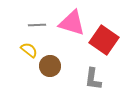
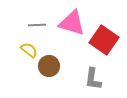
brown circle: moved 1 px left
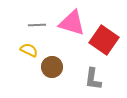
yellow semicircle: rotated 12 degrees counterclockwise
brown circle: moved 3 px right, 1 px down
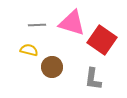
red square: moved 2 px left
yellow semicircle: rotated 12 degrees counterclockwise
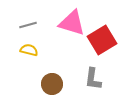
gray line: moved 9 px left; rotated 12 degrees counterclockwise
red square: rotated 24 degrees clockwise
brown circle: moved 17 px down
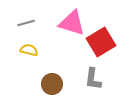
gray line: moved 2 px left, 2 px up
red square: moved 1 px left, 2 px down
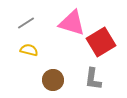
gray line: rotated 18 degrees counterclockwise
brown circle: moved 1 px right, 4 px up
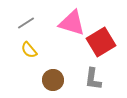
yellow semicircle: rotated 144 degrees counterclockwise
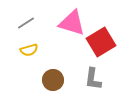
yellow semicircle: rotated 66 degrees counterclockwise
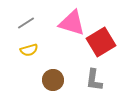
gray L-shape: moved 1 px right, 1 px down
